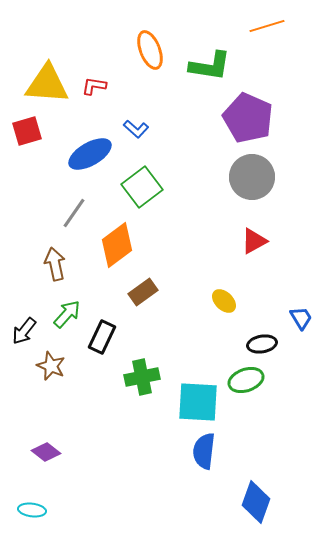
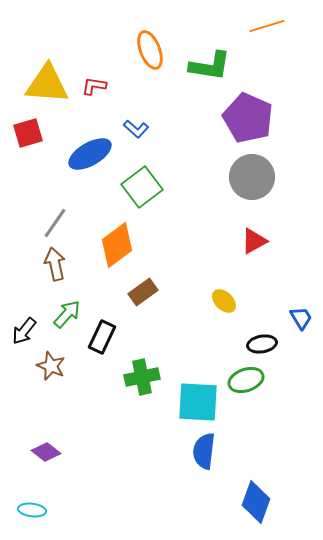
red square: moved 1 px right, 2 px down
gray line: moved 19 px left, 10 px down
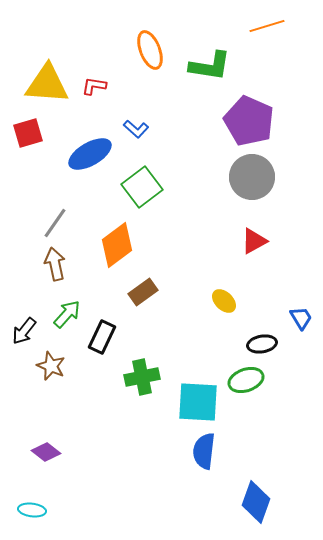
purple pentagon: moved 1 px right, 3 px down
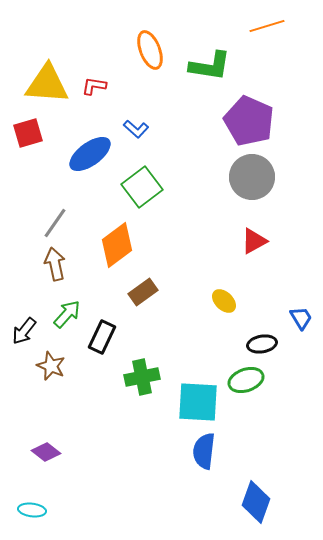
blue ellipse: rotated 6 degrees counterclockwise
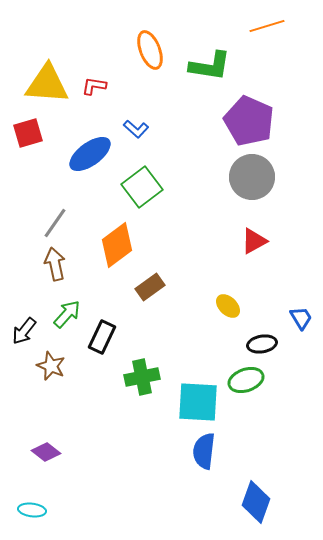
brown rectangle: moved 7 px right, 5 px up
yellow ellipse: moved 4 px right, 5 px down
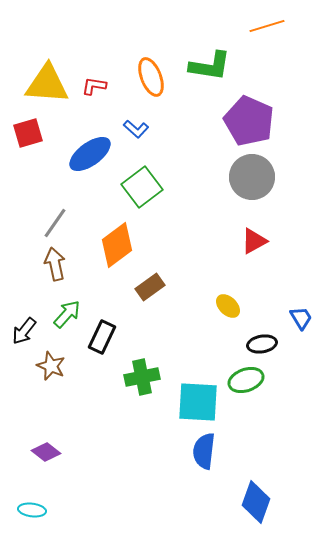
orange ellipse: moved 1 px right, 27 px down
